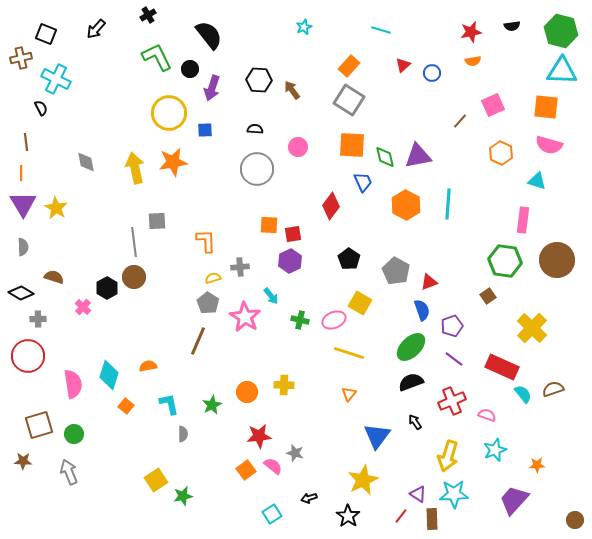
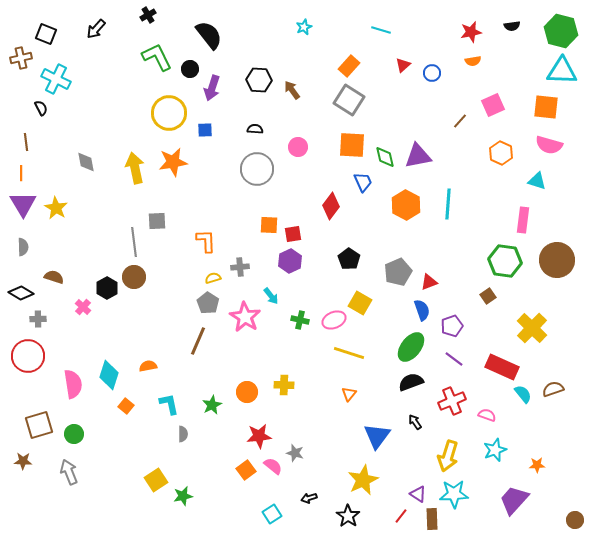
gray pentagon at (396, 271): moved 2 px right, 1 px down; rotated 20 degrees clockwise
green ellipse at (411, 347): rotated 8 degrees counterclockwise
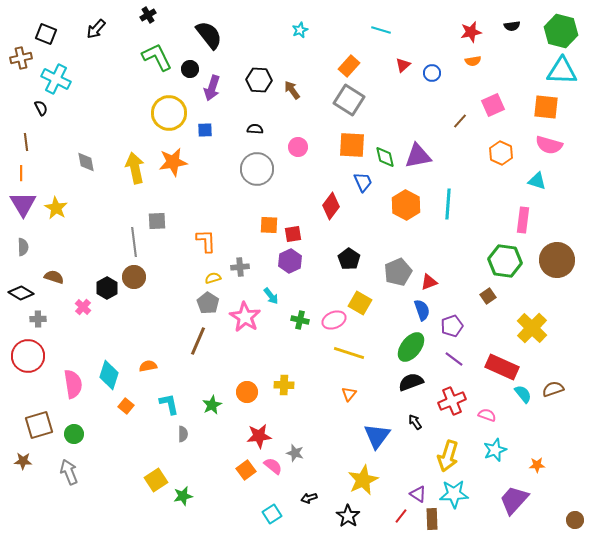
cyan star at (304, 27): moved 4 px left, 3 px down
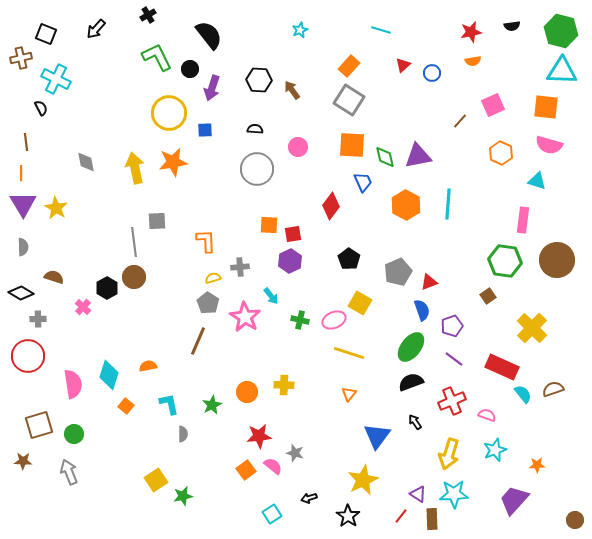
yellow arrow at (448, 456): moved 1 px right, 2 px up
